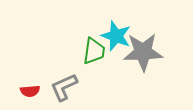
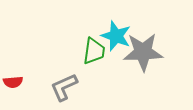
red semicircle: moved 17 px left, 9 px up
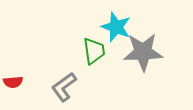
cyan star: moved 9 px up
green trapezoid: rotated 16 degrees counterclockwise
gray L-shape: rotated 12 degrees counterclockwise
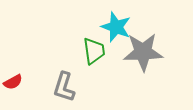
red semicircle: rotated 24 degrees counterclockwise
gray L-shape: rotated 36 degrees counterclockwise
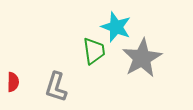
gray star: moved 1 px left, 6 px down; rotated 27 degrees counterclockwise
red semicircle: rotated 60 degrees counterclockwise
gray L-shape: moved 8 px left
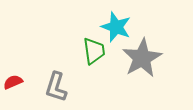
red semicircle: rotated 114 degrees counterclockwise
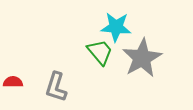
cyan star: rotated 16 degrees counterclockwise
green trapezoid: moved 6 px right, 1 px down; rotated 32 degrees counterclockwise
red semicircle: rotated 24 degrees clockwise
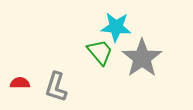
gray star: rotated 6 degrees counterclockwise
red semicircle: moved 7 px right, 1 px down
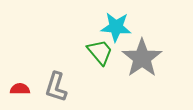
red semicircle: moved 6 px down
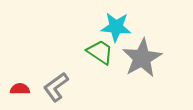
green trapezoid: rotated 16 degrees counterclockwise
gray star: rotated 6 degrees clockwise
gray L-shape: rotated 36 degrees clockwise
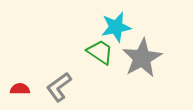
cyan star: rotated 16 degrees counterclockwise
gray L-shape: moved 3 px right
